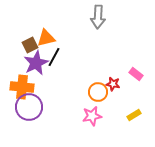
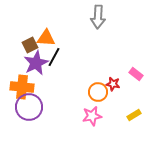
orange triangle: rotated 18 degrees clockwise
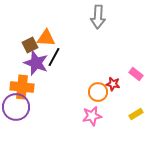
purple star: rotated 25 degrees counterclockwise
purple circle: moved 13 px left
yellow rectangle: moved 2 px right, 1 px up
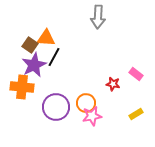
brown square: rotated 28 degrees counterclockwise
purple star: moved 2 px left, 2 px down; rotated 25 degrees clockwise
orange circle: moved 12 px left, 11 px down
purple circle: moved 40 px right
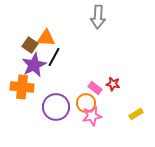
pink rectangle: moved 41 px left, 14 px down
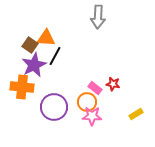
black line: moved 1 px right, 1 px up
orange circle: moved 1 px right, 1 px up
purple circle: moved 2 px left
pink star: rotated 12 degrees clockwise
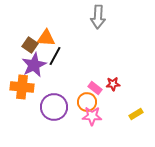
red star: rotated 16 degrees counterclockwise
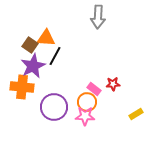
purple star: moved 1 px left, 1 px down
pink rectangle: moved 1 px left, 1 px down
pink star: moved 7 px left
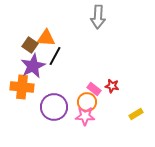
red star: moved 1 px left, 2 px down; rotated 16 degrees clockwise
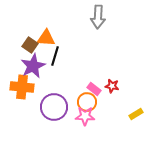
black line: rotated 12 degrees counterclockwise
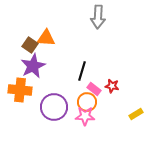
black line: moved 27 px right, 15 px down
orange cross: moved 2 px left, 3 px down
